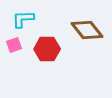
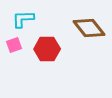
brown diamond: moved 2 px right, 2 px up
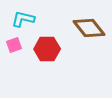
cyan L-shape: rotated 15 degrees clockwise
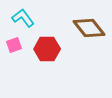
cyan L-shape: moved 1 px up; rotated 40 degrees clockwise
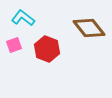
cyan L-shape: rotated 15 degrees counterclockwise
red hexagon: rotated 20 degrees clockwise
